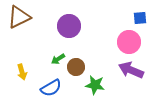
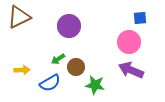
yellow arrow: moved 2 px up; rotated 77 degrees counterclockwise
blue semicircle: moved 1 px left, 5 px up
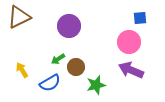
yellow arrow: rotated 119 degrees counterclockwise
green star: moved 1 px right; rotated 24 degrees counterclockwise
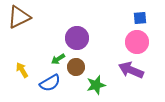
purple circle: moved 8 px right, 12 px down
pink circle: moved 8 px right
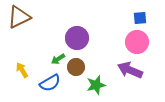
purple arrow: moved 1 px left
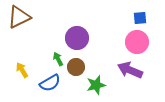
green arrow: rotated 96 degrees clockwise
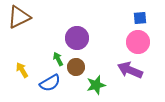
pink circle: moved 1 px right
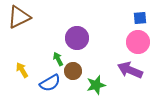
brown circle: moved 3 px left, 4 px down
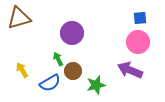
brown triangle: moved 1 px down; rotated 10 degrees clockwise
purple circle: moved 5 px left, 5 px up
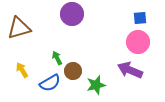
brown triangle: moved 10 px down
purple circle: moved 19 px up
green arrow: moved 1 px left, 1 px up
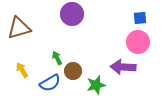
purple arrow: moved 7 px left, 3 px up; rotated 20 degrees counterclockwise
